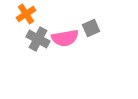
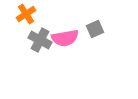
gray square: moved 4 px right, 1 px down
gray cross: moved 2 px right, 1 px down
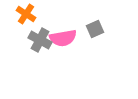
orange cross: rotated 24 degrees counterclockwise
pink semicircle: moved 2 px left
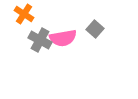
orange cross: moved 2 px left
gray square: rotated 24 degrees counterclockwise
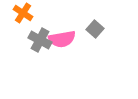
orange cross: moved 1 px left, 1 px up
pink semicircle: moved 1 px left, 1 px down
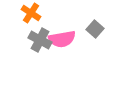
orange cross: moved 8 px right
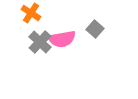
gray cross: moved 2 px down; rotated 15 degrees clockwise
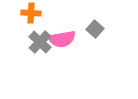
orange cross: rotated 30 degrees counterclockwise
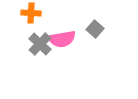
gray cross: moved 2 px down
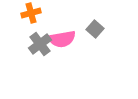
orange cross: rotated 18 degrees counterclockwise
gray cross: rotated 10 degrees clockwise
